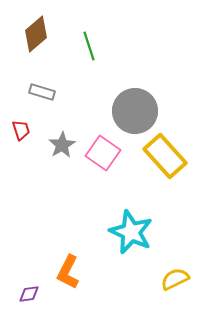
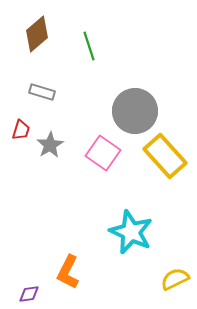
brown diamond: moved 1 px right
red trapezoid: rotated 35 degrees clockwise
gray star: moved 12 px left
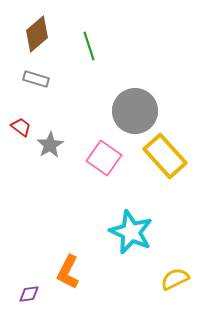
gray rectangle: moved 6 px left, 13 px up
red trapezoid: moved 3 px up; rotated 70 degrees counterclockwise
pink square: moved 1 px right, 5 px down
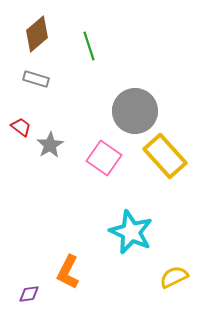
yellow semicircle: moved 1 px left, 2 px up
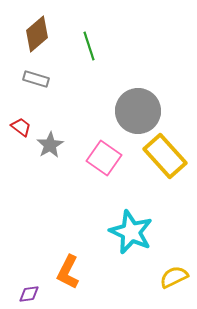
gray circle: moved 3 px right
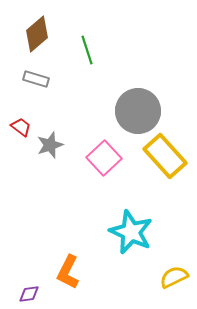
green line: moved 2 px left, 4 px down
gray star: rotated 12 degrees clockwise
pink square: rotated 12 degrees clockwise
